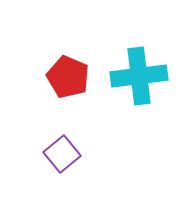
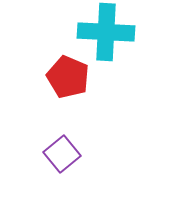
cyan cross: moved 33 px left, 44 px up; rotated 10 degrees clockwise
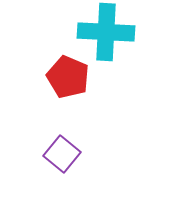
purple square: rotated 12 degrees counterclockwise
